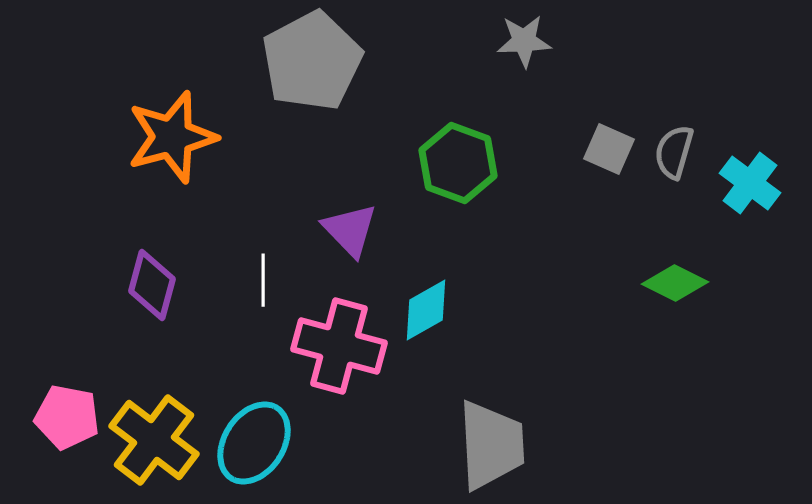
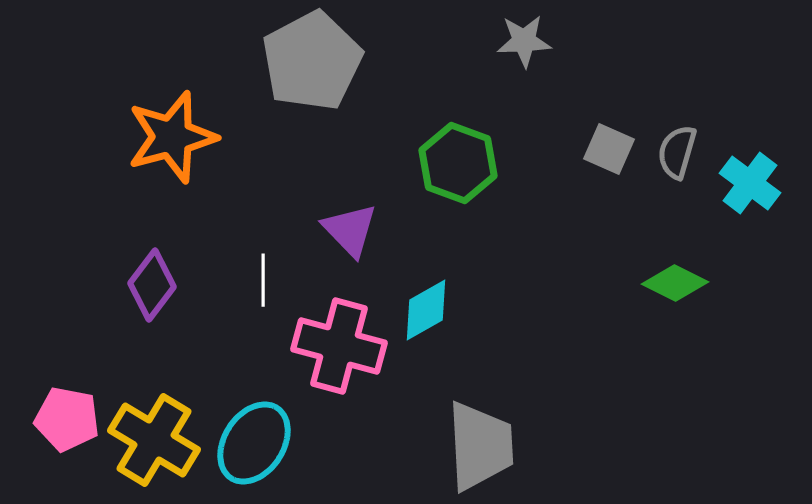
gray semicircle: moved 3 px right
purple diamond: rotated 22 degrees clockwise
pink pentagon: moved 2 px down
yellow cross: rotated 6 degrees counterclockwise
gray trapezoid: moved 11 px left, 1 px down
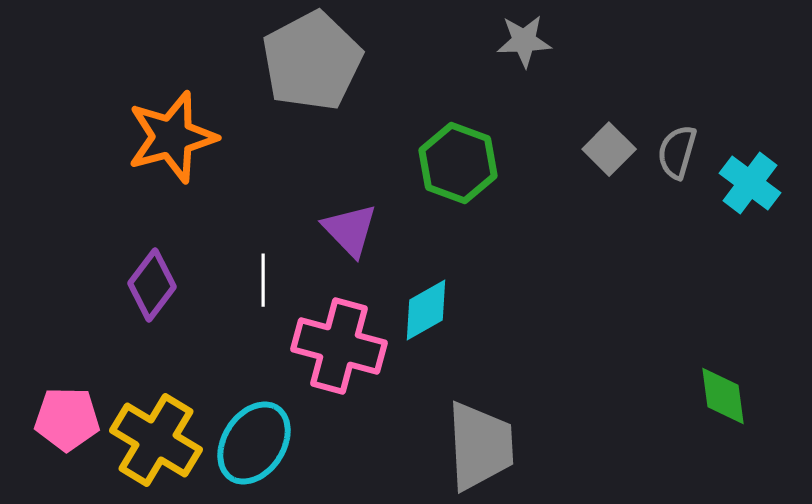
gray square: rotated 21 degrees clockwise
green diamond: moved 48 px right, 113 px down; rotated 56 degrees clockwise
pink pentagon: rotated 10 degrees counterclockwise
yellow cross: moved 2 px right
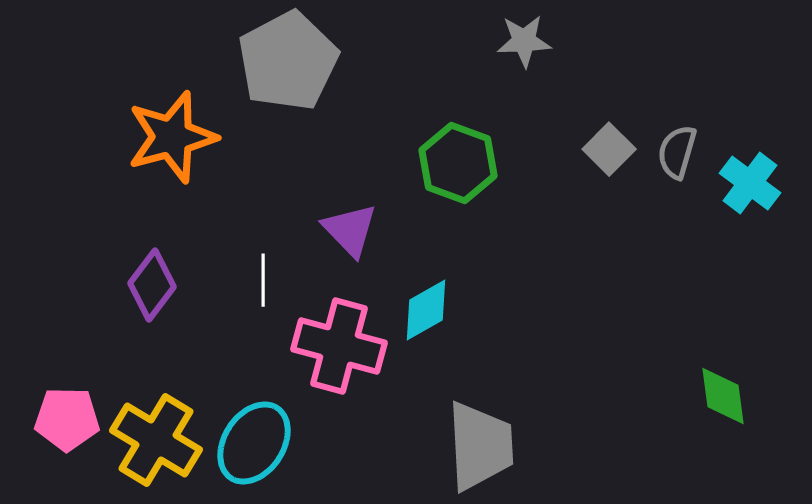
gray pentagon: moved 24 px left
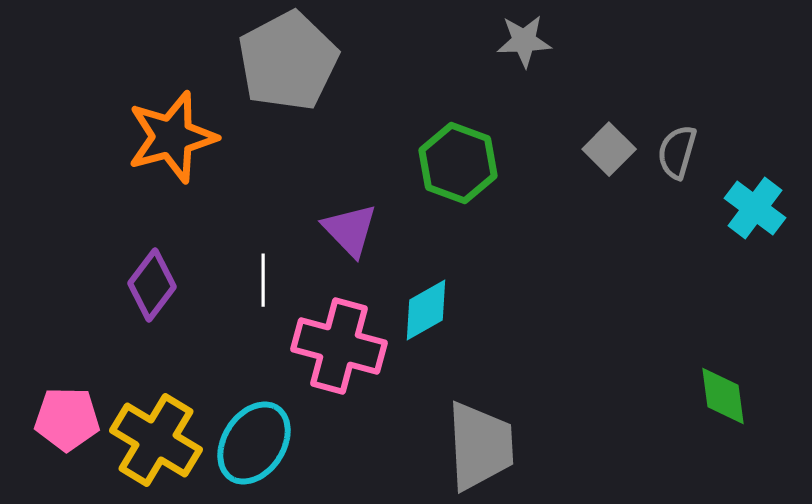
cyan cross: moved 5 px right, 25 px down
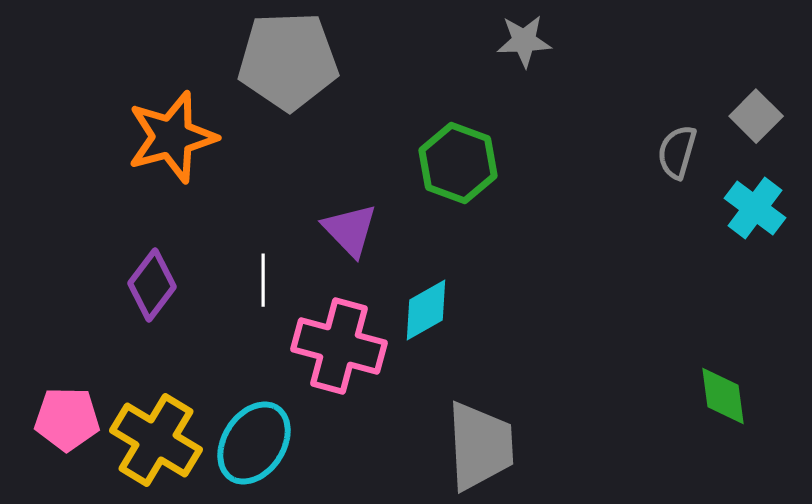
gray pentagon: rotated 26 degrees clockwise
gray square: moved 147 px right, 33 px up
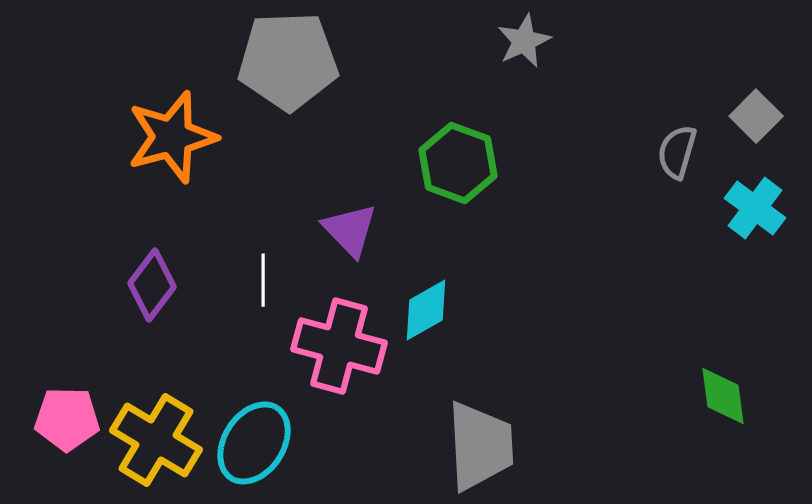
gray star: rotated 22 degrees counterclockwise
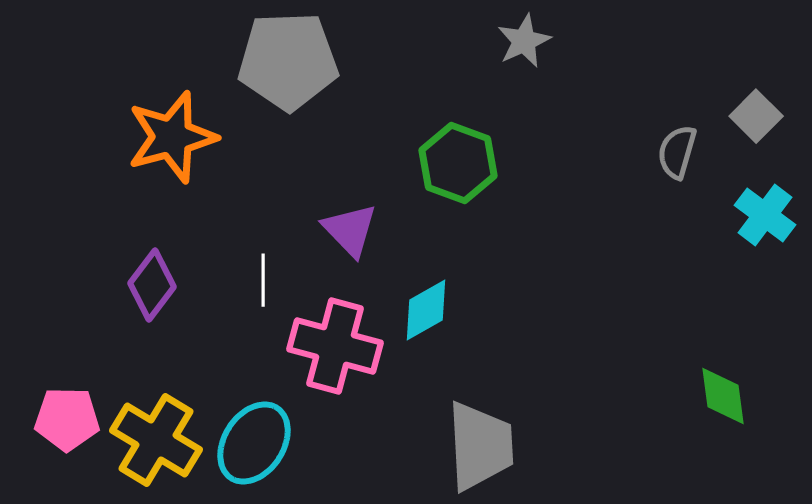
cyan cross: moved 10 px right, 7 px down
pink cross: moved 4 px left
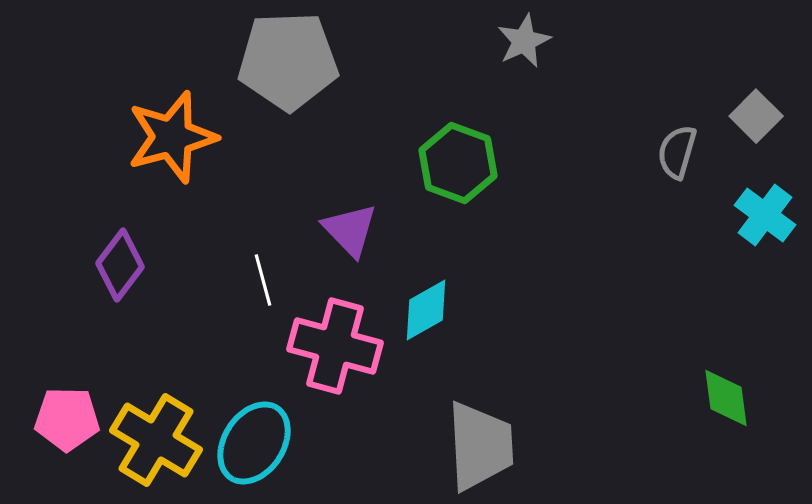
white line: rotated 15 degrees counterclockwise
purple diamond: moved 32 px left, 20 px up
green diamond: moved 3 px right, 2 px down
